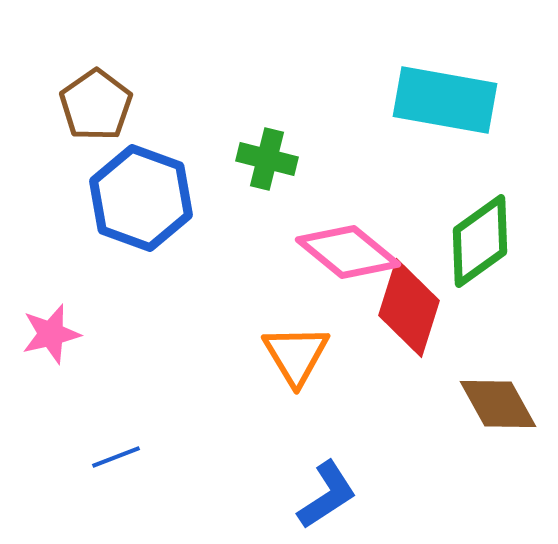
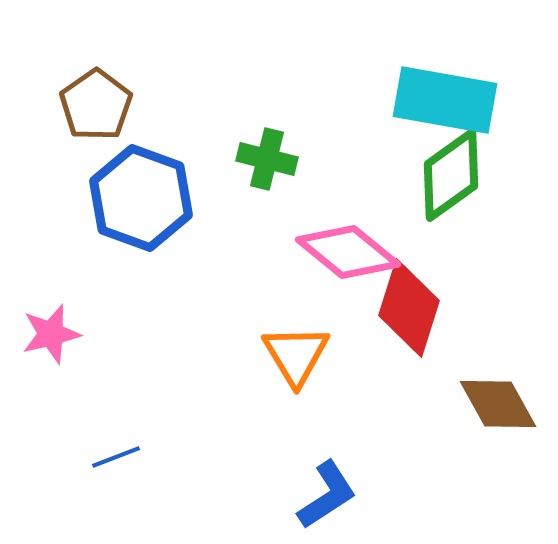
green diamond: moved 29 px left, 66 px up
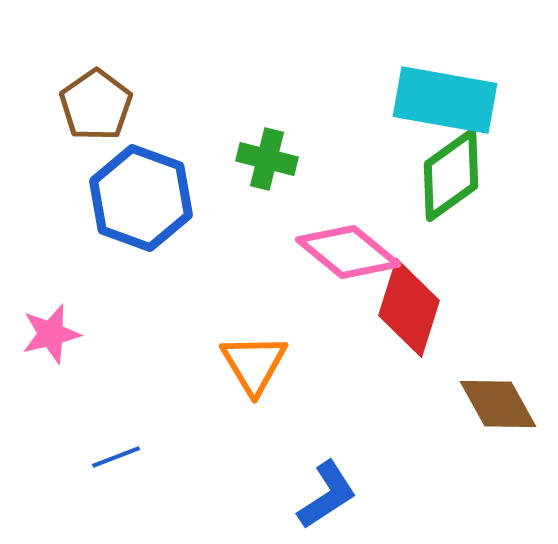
orange triangle: moved 42 px left, 9 px down
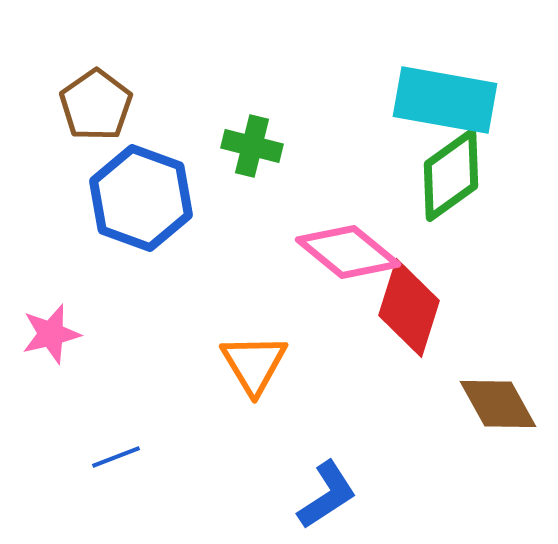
green cross: moved 15 px left, 13 px up
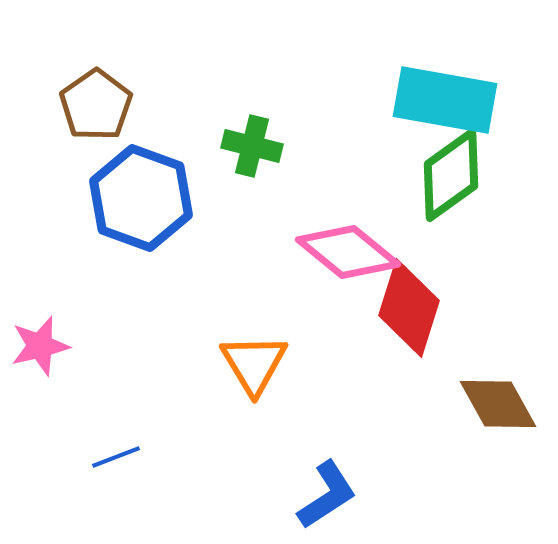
pink star: moved 11 px left, 12 px down
